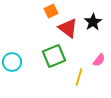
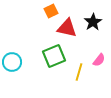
red triangle: moved 1 px left; rotated 25 degrees counterclockwise
yellow line: moved 5 px up
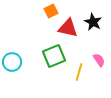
black star: rotated 12 degrees counterclockwise
red triangle: moved 1 px right
pink semicircle: rotated 72 degrees counterclockwise
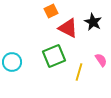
red triangle: rotated 15 degrees clockwise
pink semicircle: moved 2 px right
